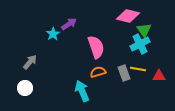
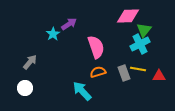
pink diamond: rotated 15 degrees counterclockwise
green triangle: rotated 14 degrees clockwise
cyan arrow: rotated 20 degrees counterclockwise
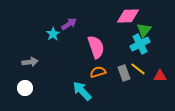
gray arrow: rotated 42 degrees clockwise
yellow line: rotated 28 degrees clockwise
red triangle: moved 1 px right
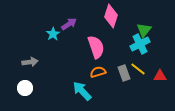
pink diamond: moved 17 px left; rotated 70 degrees counterclockwise
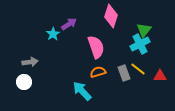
white circle: moved 1 px left, 6 px up
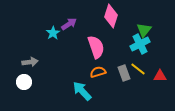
cyan star: moved 1 px up
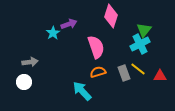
purple arrow: rotated 14 degrees clockwise
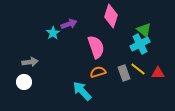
green triangle: rotated 28 degrees counterclockwise
red triangle: moved 2 px left, 3 px up
